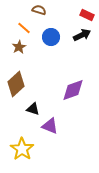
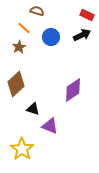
brown semicircle: moved 2 px left, 1 px down
purple diamond: rotated 15 degrees counterclockwise
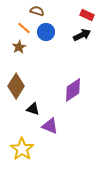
blue circle: moved 5 px left, 5 px up
brown diamond: moved 2 px down; rotated 15 degrees counterclockwise
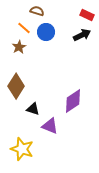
purple diamond: moved 11 px down
yellow star: rotated 15 degrees counterclockwise
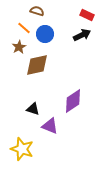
blue circle: moved 1 px left, 2 px down
brown diamond: moved 21 px right, 21 px up; rotated 45 degrees clockwise
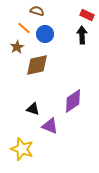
black arrow: rotated 66 degrees counterclockwise
brown star: moved 2 px left
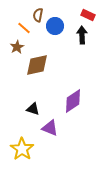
brown semicircle: moved 1 px right, 4 px down; rotated 96 degrees counterclockwise
red rectangle: moved 1 px right
blue circle: moved 10 px right, 8 px up
purple triangle: moved 2 px down
yellow star: rotated 15 degrees clockwise
